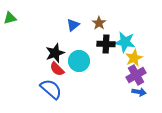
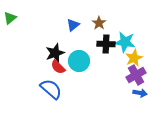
green triangle: rotated 24 degrees counterclockwise
red semicircle: moved 1 px right, 2 px up
blue arrow: moved 1 px right, 1 px down
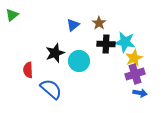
green triangle: moved 2 px right, 3 px up
red semicircle: moved 30 px left, 3 px down; rotated 42 degrees clockwise
purple cross: moved 1 px left, 1 px up; rotated 12 degrees clockwise
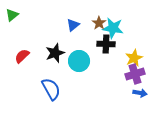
cyan star: moved 12 px left, 14 px up
red semicircle: moved 6 px left, 14 px up; rotated 49 degrees clockwise
blue semicircle: rotated 20 degrees clockwise
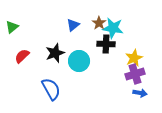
green triangle: moved 12 px down
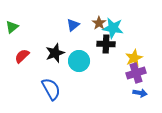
purple cross: moved 1 px right, 1 px up
